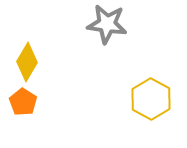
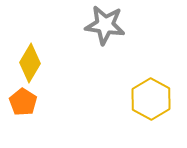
gray star: moved 2 px left, 1 px down
yellow diamond: moved 3 px right, 1 px down
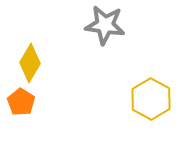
orange pentagon: moved 2 px left
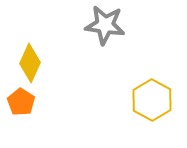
yellow diamond: rotated 6 degrees counterclockwise
yellow hexagon: moved 1 px right, 1 px down
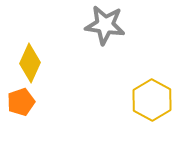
orange pentagon: rotated 20 degrees clockwise
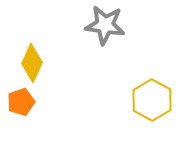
yellow diamond: moved 2 px right
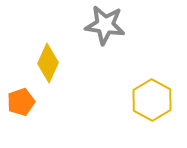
yellow diamond: moved 16 px right
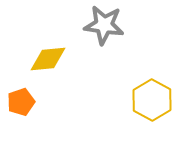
gray star: moved 1 px left
yellow diamond: moved 4 px up; rotated 60 degrees clockwise
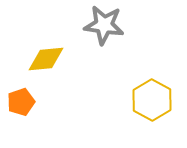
yellow diamond: moved 2 px left
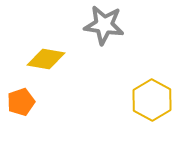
yellow diamond: rotated 15 degrees clockwise
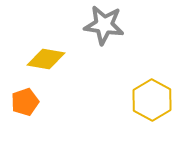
orange pentagon: moved 4 px right
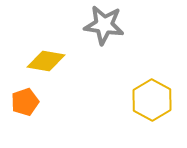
yellow diamond: moved 2 px down
